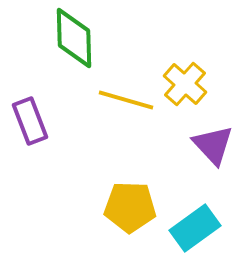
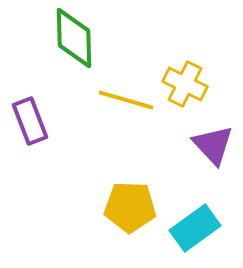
yellow cross: rotated 15 degrees counterclockwise
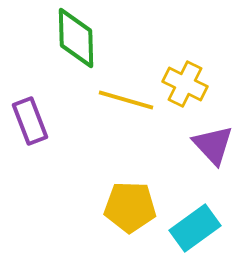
green diamond: moved 2 px right
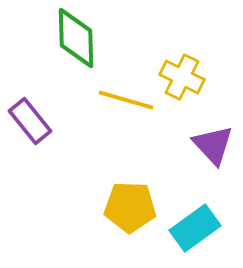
yellow cross: moved 3 px left, 7 px up
purple rectangle: rotated 18 degrees counterclockwise
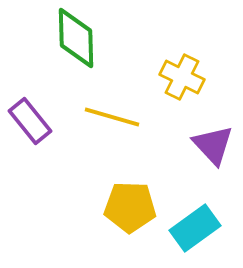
yellow line: moved 14 px left, 17 px down
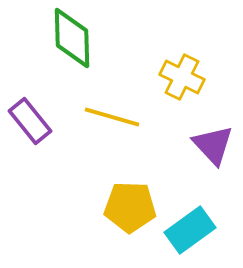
green diamond: moved 4 px left
cyan rectangle: moved 5 px left, 2 px down
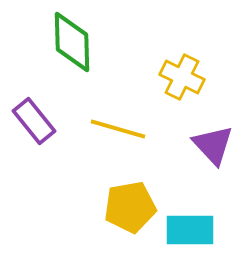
green diamond: moved 4 px down
yellow line: moved 6 px right, 12 px down
purple rectangle: moved 4 px right
yellow pentagon: rotated 12 degrees counterclockwise
cyan rectangle: rotated 36 degrees clockwise
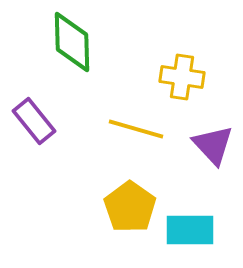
yellow cross: rotated 18 degrees counterclockwise
yellow line: moved 18 px right
yellow pentagon: rotated 27 degrees counterclockwise
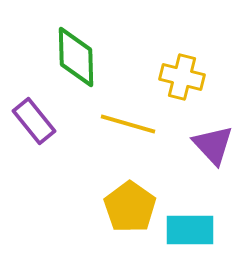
green diamond: moved 4 px right, 15 px down
yellow cross: rotated 6 degrees clockwise
yellow line: moved 8 px left, 5 px up
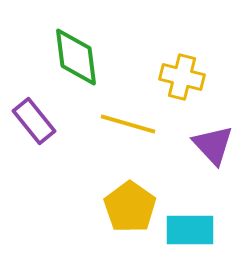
green diamond: rotated 6 degrees counterclockwise
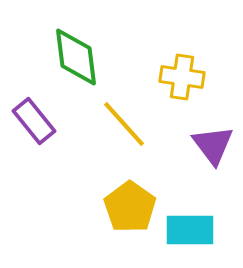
yellow cross: rotated 6 degrees counterclockwise
yellow line: moved 4 px left; rotated 32 degrees clockwise
purple triangle: rotated 6 degrees clockwise
